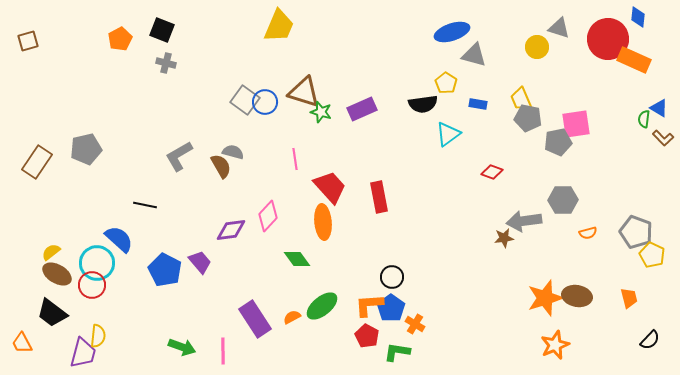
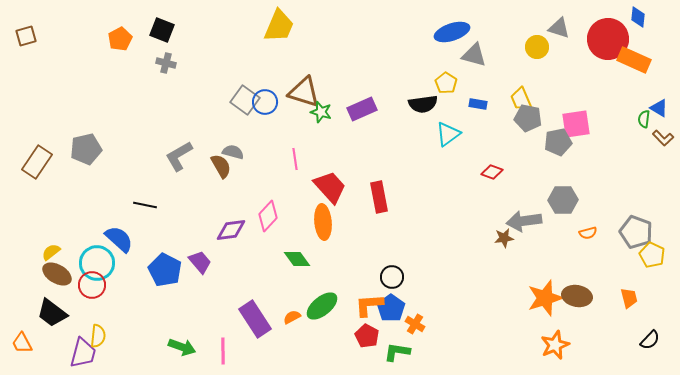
brown square at (28, 41): moved 2 px left, 5 px up
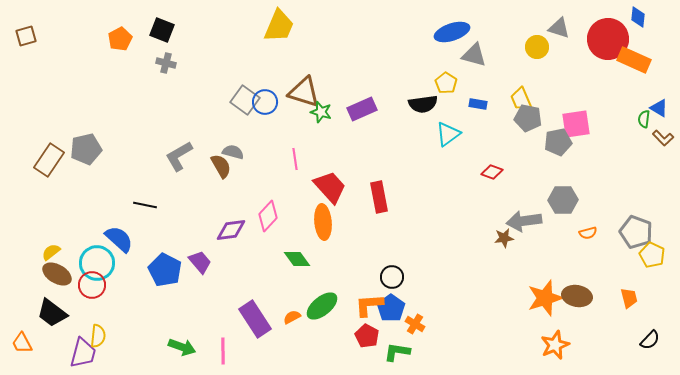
brown rectangle at (37, 162): moved 12 px right, 2 px up
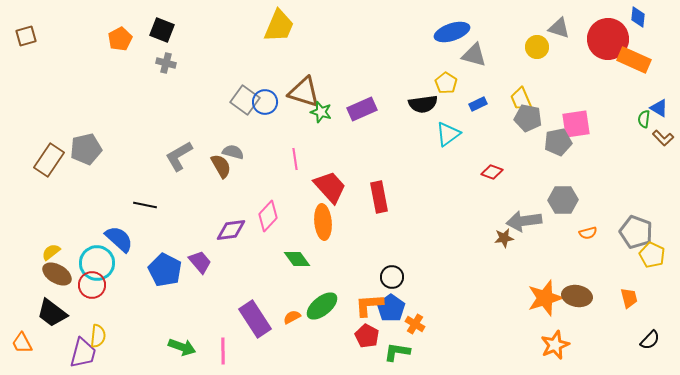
blue rectangle at (478, 104): rotated 36 degrees counterclockwise
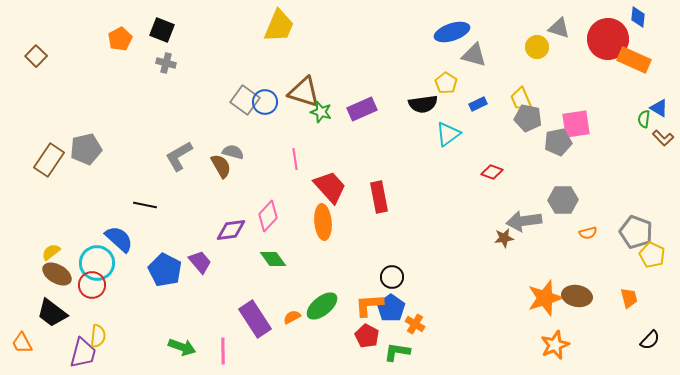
brown square at (26, 36): moved 10 px right, 20 px down; rotated 30 degrees counterclockwise
green diamond at (297, 259): moved 24 px left
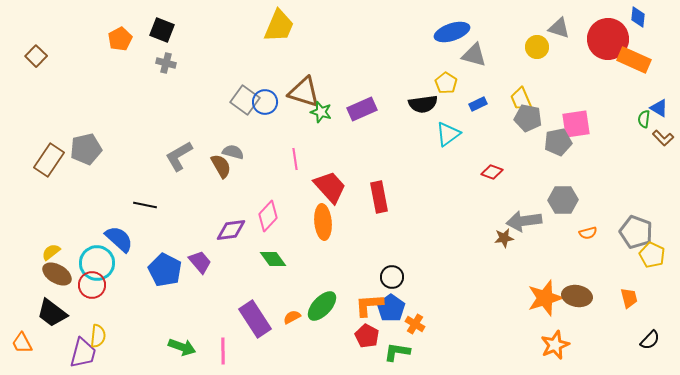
green ellipse at (322, 306): rotated 8 degrees counterclockwise
